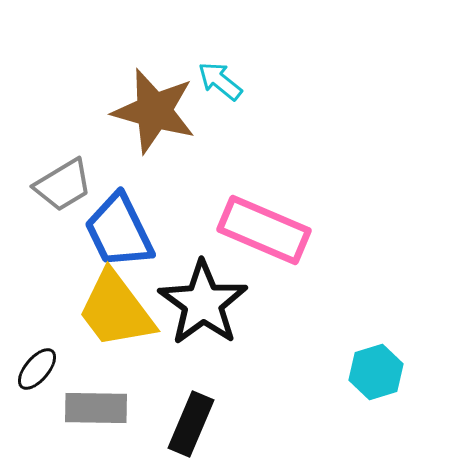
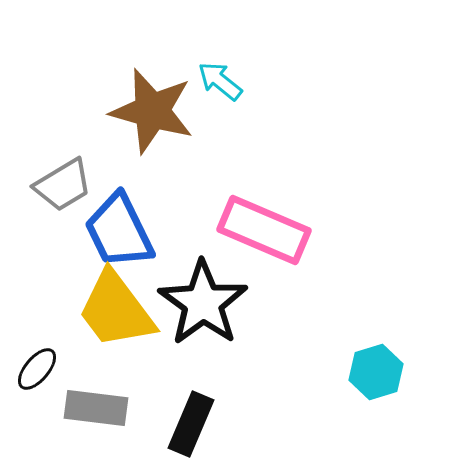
brown star: moved 2 px left
gray rectangle: rotated 6 degrees clockwise
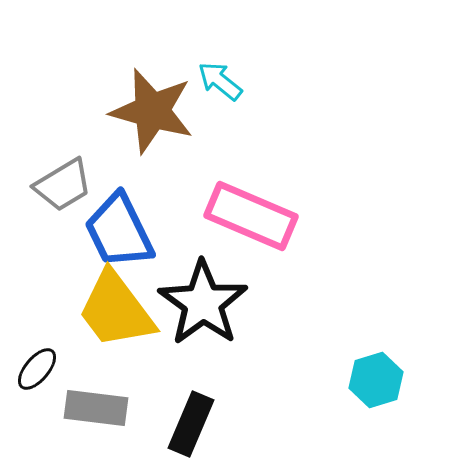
pink rectangle: moved 13 px left, 14 px up
cyan hexagon: moved 8 px down
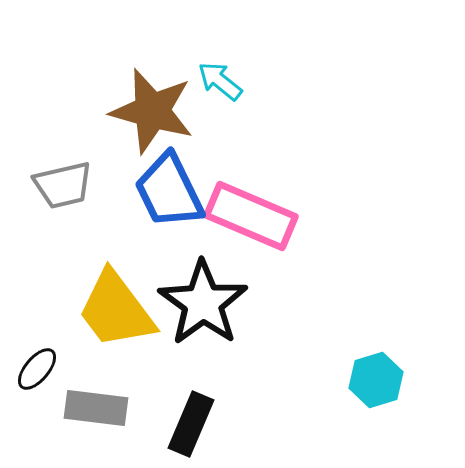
gray trapezoid: rotated 18 degrees clockwise
blue trapezoid: moved 50 px right, 40 px up
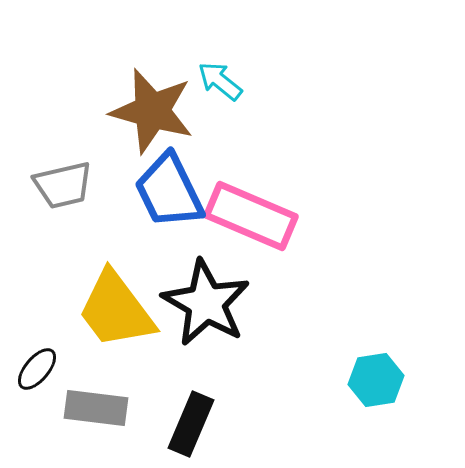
black star: moved 3 px right; rotated 6 degrees counterclockwise
cyan hexagon: rotated 8 degrees clockwise
